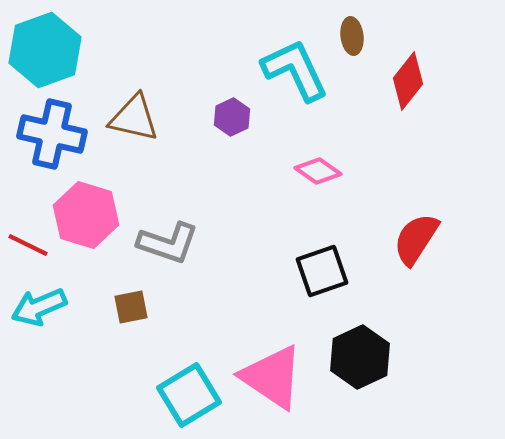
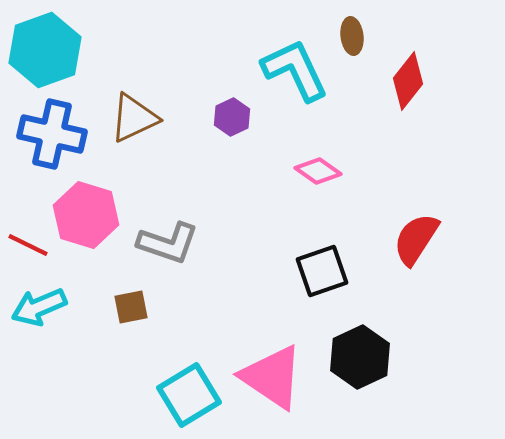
brown triangle: rotated 38 degrees counterclockwise
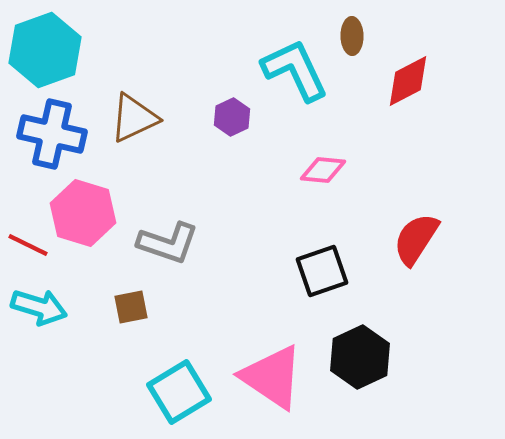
brown ellipse: rotated 6 degrees clockwise
red diamond: rotated 24 degrees clockwise
pink diamond: moved 5 px right, 1 px up; rotated 30 degrees counterclockwise
pink hexagon: moved 3 px left, 2 px up
cyan arrow: rotated 140 degrees counterclockwise
cyan square: moved 10 px left, 3 px up
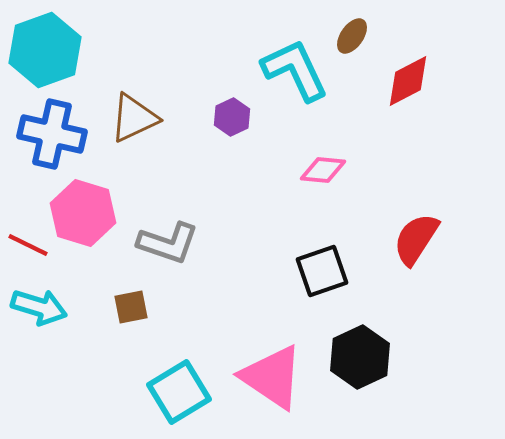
brown ellipse: rotated 36 degrees clockwise
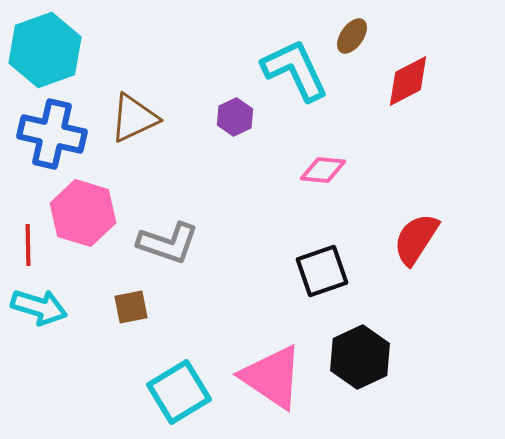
purple hexagon: moved 3 px right
red line: rotated 63 degrees clockwise
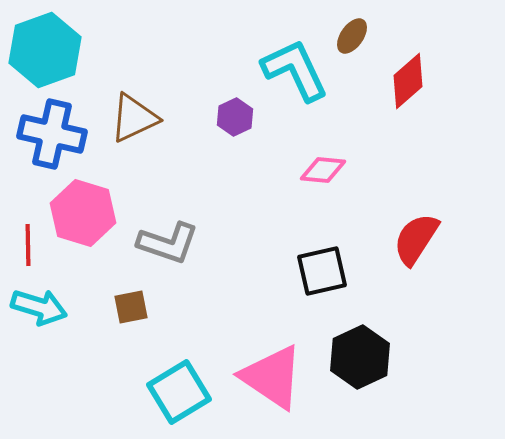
red diamond: rotated 14 degrees counterclockwise
black square: rotated 6 degrees clockwise
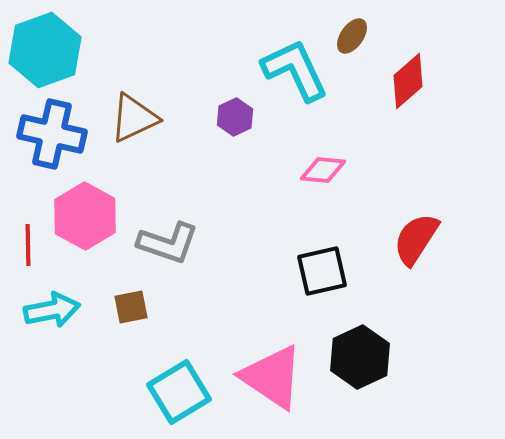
pink hexagon: moved 2 px right, 3 px down; rotated 12 degrees clockwise
cyan arrow: moved 13 px right, 3 px down; rotated 28 degrees counterclockwise
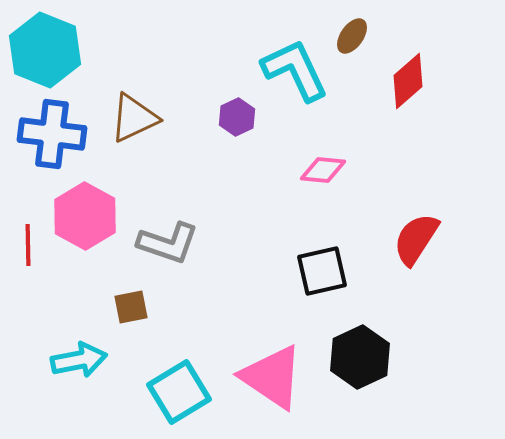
cyan hexagon: rotated 18 degrees counterclockwise
purple hexagon: moved 2 px right
blue cross: rotated 6 degrees counterclockwise
cyan arrow: moved 27 px right, 50 px down
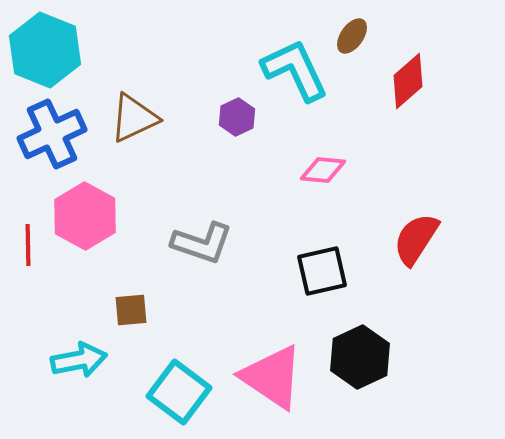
blue cross: rotated 32 degrees counterclockwise
gray L-shape: moved 34 px right
brown square: moved 3 px down; rotated 6 degrees clockwise
cyan square: rotated 22 degrees counterclockwise
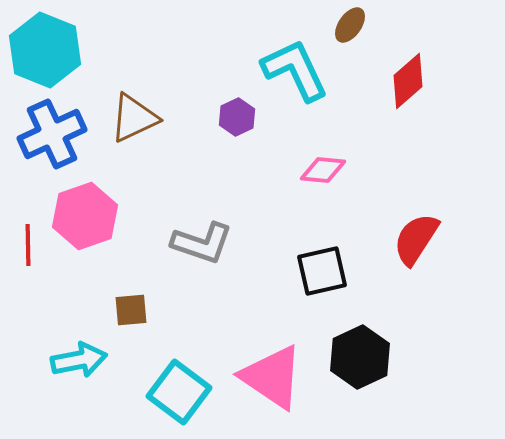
brown ellipse: moved 2 px left, 11 px up
pink hexagon: rotated 12 degrees clockwise
